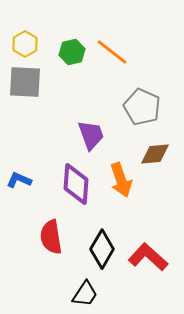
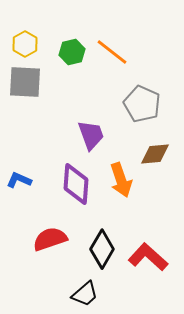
gray pentagon: moved 3 px up
red semicircle: moved 1 px left, 2 px down; rotated 80 degrees clockwise
black trapezoid: rotated 16 degrees clockwise
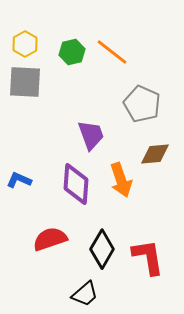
red L-shape: rotated 39 degrees clockwise
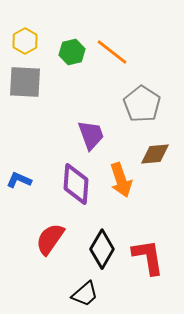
yellow hexagon: moved 3 px up
gray pentagon: rotated 9 degrees clockwise
red semicircle: rotated 36 degrees counterclockwise
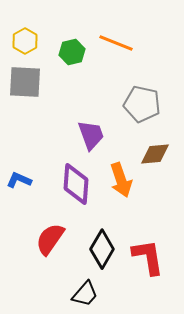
orange line: moved 4 px right, 9 px up; rotated 16 degrees counterclockwise
gray pentagon: rotated 21 degrees counterclockwise
black trapezoid: rotated 8 degrees counterclockwise
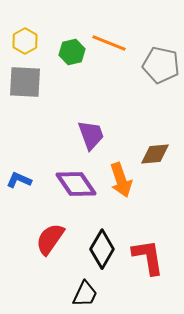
orange line: moved 7 px left
gray pentagon: moved 19 px right, 39 px up
purple diamond: rotated 39 degrees counterclockwise
black trapezoid: rotated 16 degrees counterclockwise
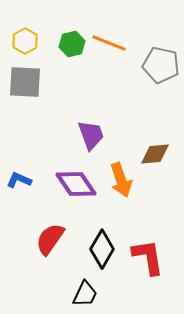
green hexagon: moved 8 px up
